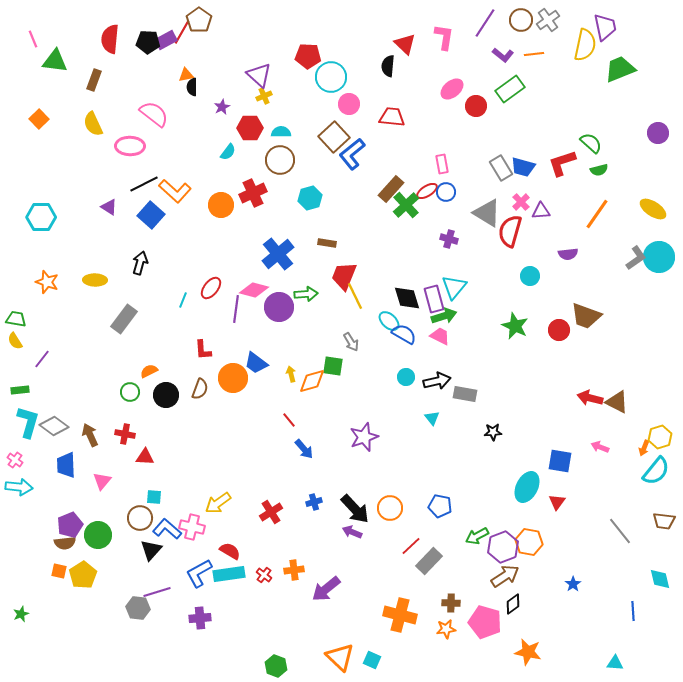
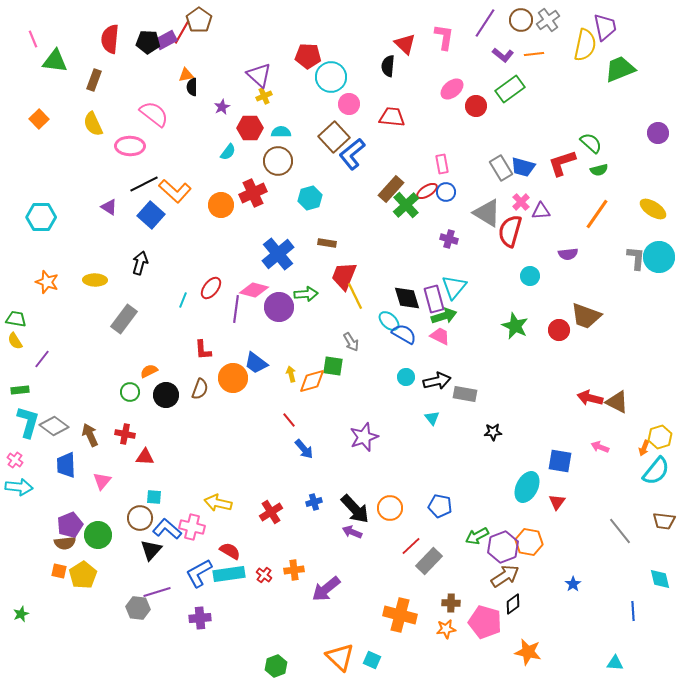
brown circle at (280, 160): moved 2 px left, 1 px down
gray L-shape at (636, 258): rotated 50 degrees counterclockwise
yellow arrow at (218, 503): rotated 48 degrees clockwise
green hexagon at (276, 666): rotated 20 degrees clockwise
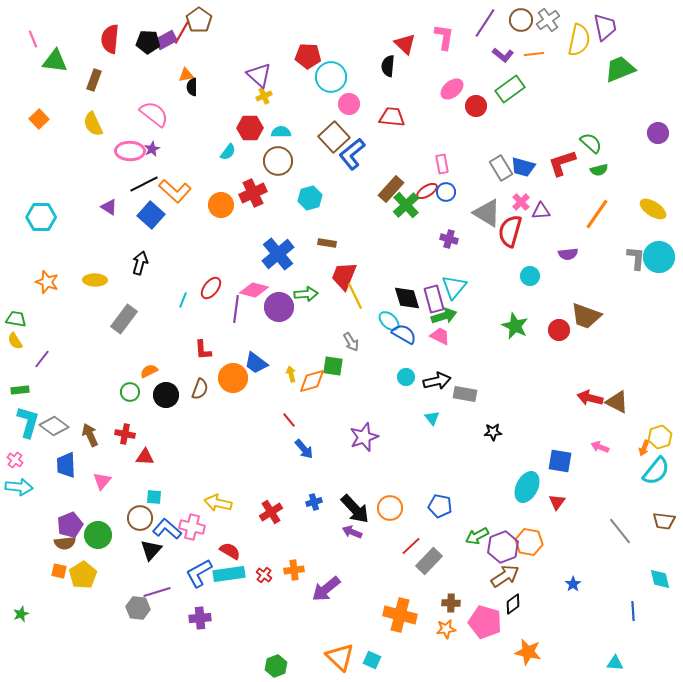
yellow semicircle at (585, 45): moved 6 px left, 5 px up
purple star at (222, 107): moved 70 px left, 42 px down
pink ellipse at (130, 146): moved 5 px down
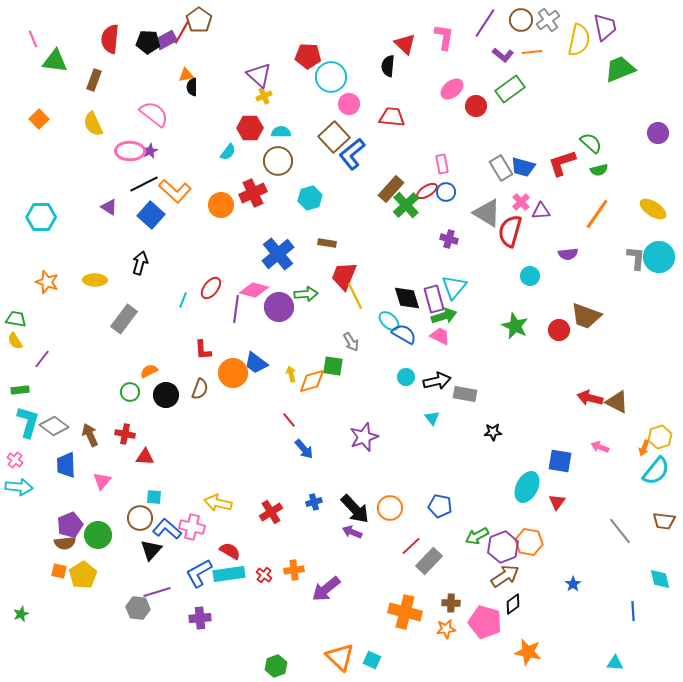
orange line at (534, 54): moved 2 px left, 2 px up
purple star at (152, 149): moved 2 px left, 2 px down
orange circle at (233, 378): moved 5 px up
orange cross at (400, 615): moved 5 px right, 3 px up
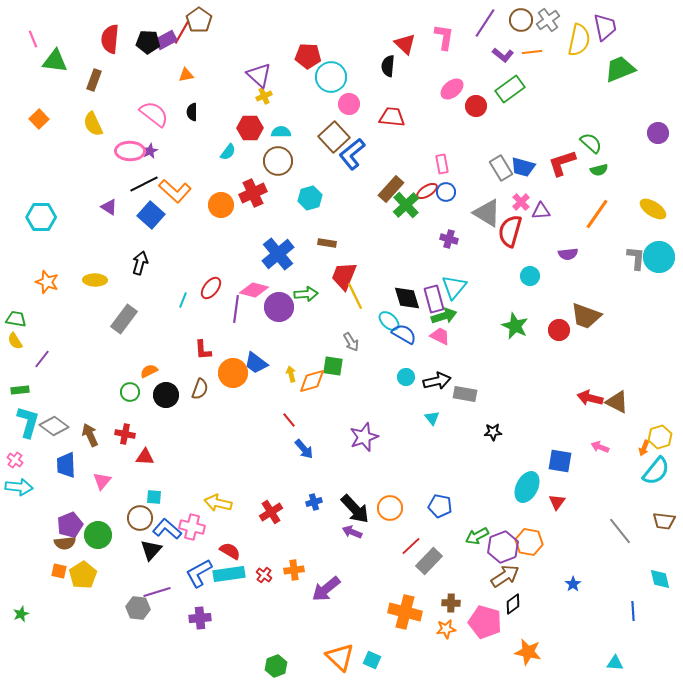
black semicircle at (192, 87): moved 25 px down
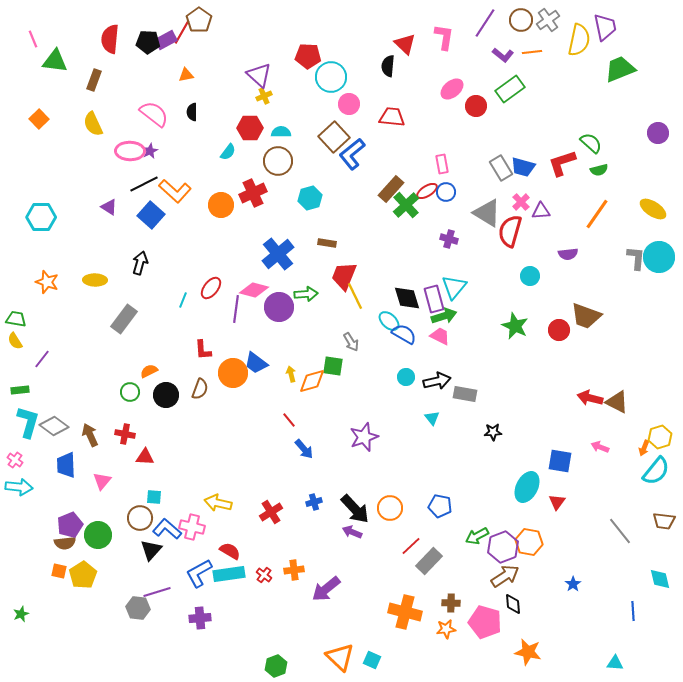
black diamond at (513, 604): rotated 60 degrees counterclockwise
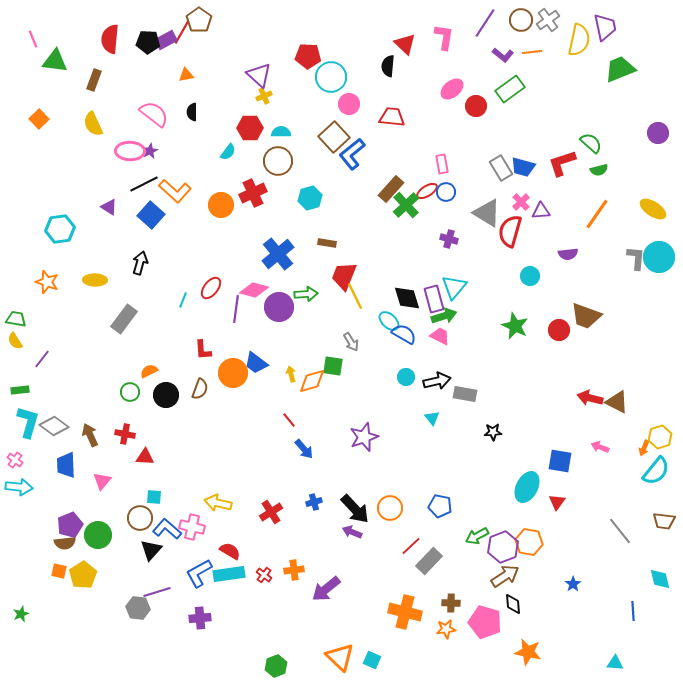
cyan hexagon at (41, 217): moved 19 px right, 12 px down; rotated 8 degrees counterclockwise
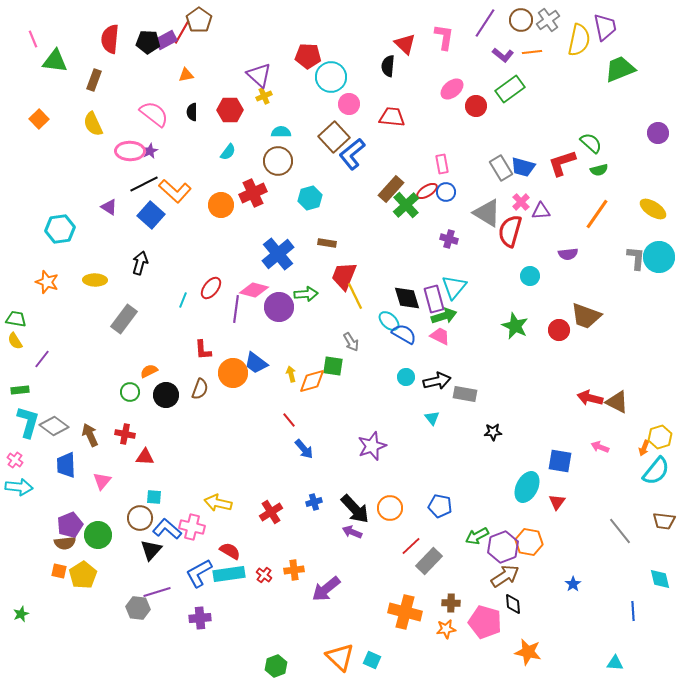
red hexagon at (250, 128): moved 20 px left, 18 px up
purple star at (364, 437): moved 8 px right, 9 px down
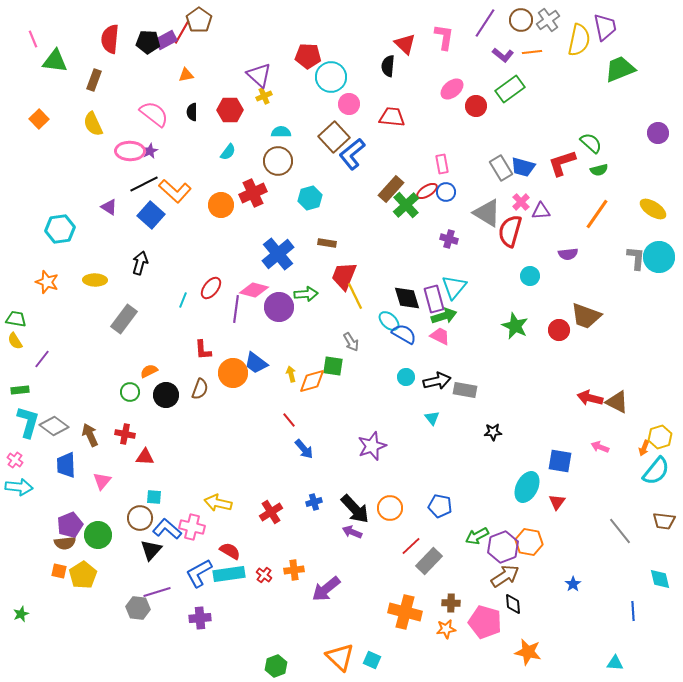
gray rectangle at (465, 394): moved 4 px up
